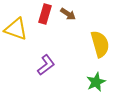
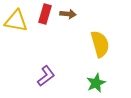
brown arrow: rotated 28 degrees counterclockwise
yellow triangle: moved 8 px up; rotated 10 degrees counterclockwise
purple L-shape: moved 11 px down
green star: moved 1 px down
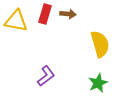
green star: moved 2 px right
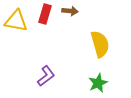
brown arrow: moved 2 px right, 3 px up
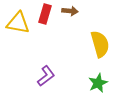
yellow triangle: moved 2 px right, 2 px down
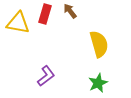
brown arrow: rotated 133 degrees counterclockwise
yellow semicircle: moved 1 px left
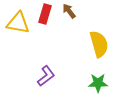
brown arrow: moved 1 px left
green star: rotated 24 degrees clockwise
